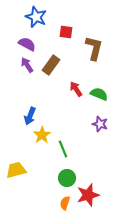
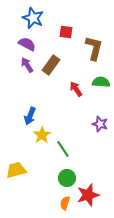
blue star: moved 3 px left, 1 px down
green semicircle: moved 2 px right, 12 px up; rotated 18 degrees counterclockwise
green line: rotated 12 degrees counterclockwise
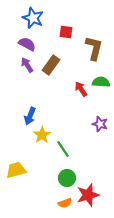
red arrow: moved 5 px right
orange semicircle: rotated 128 degrees counterclockwise
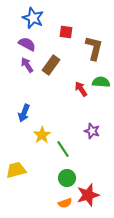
blue arrow: moved 6 px left, 3 px up
purple star: moved 8 px left, 7 px down
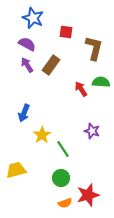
green circle: moved 6 px left
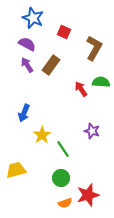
red square: moved 2 px left; rotated 16 degrees clockwise
brown L-shape: rotated 15 degrees clockwise
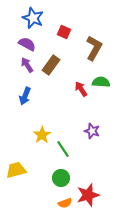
blue arrow: moved 1 px right, 17 px up
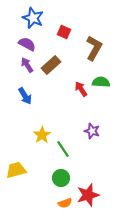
brown rectangle: rotated 12 degrees clockwise
blue arrow: rotated 54 degrees counterclockwise
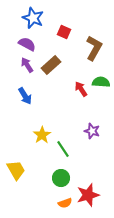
yellow trapezoid: rotated 75 degrees clockwise
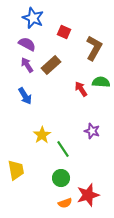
yellow trapezoid: rotated 20 degrees clockwise
